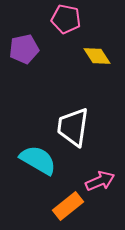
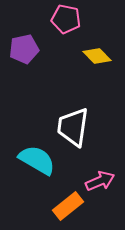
yellow diamond: rotated 12 degrees counterclockwise
cyan semicircle: moved 1 px left
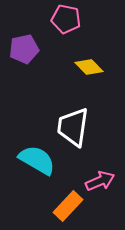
yellow diamond: moved 8 px left, 11 px down
orange rectangle: rotated 8 degrees counterclockwise
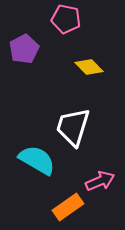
purple pentagon: rotated 16 degrees counterclockwise
white trapezoid: rotated 9 degrees clockwise
orange rectangle: moved 1 px down; rotated 12 degrees clockwise
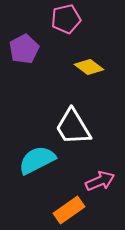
pink pentagon: rotated 24 degrees counterclockwise
yellow diamond: rotated 8 degrees counterclockwise
white trapezoid: rotated 48 degrees counterclockwise
cyan semicircle: rotated 57 degrees counterclockwise
orange rectangle: moved 1 px right, 3 px down
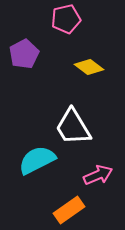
purple pentagon: moved 5 px down
pink arrow: moved 2 px left, 6 px up
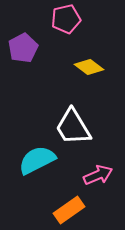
purple pentagon: moved 1 px left, 6 px up
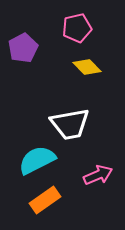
pink pentagon: moved 11 px right, 9 px down
yellow diamond: moved 2 px left; rotated 8 degrees clockwise
white trapezoid: moved 3 px left, 3 px up; rotated 69 degrees counterclockwise
orange rectangle: moved 24 px left, 10 px up
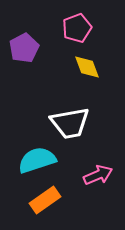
pink pentagon: rotated 8 degrees counterclockwise
purple pentagon: moved 1 px right
yellow diamond: rotated 24 degrees clockwise
white trapezoid: moved 1 px up
cyan semicircle: rotated 9 degrees clockwise
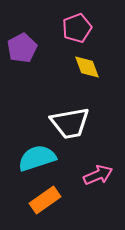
purple pentagon: moved 2 px left
cyan semicircle: moved 2 px up
